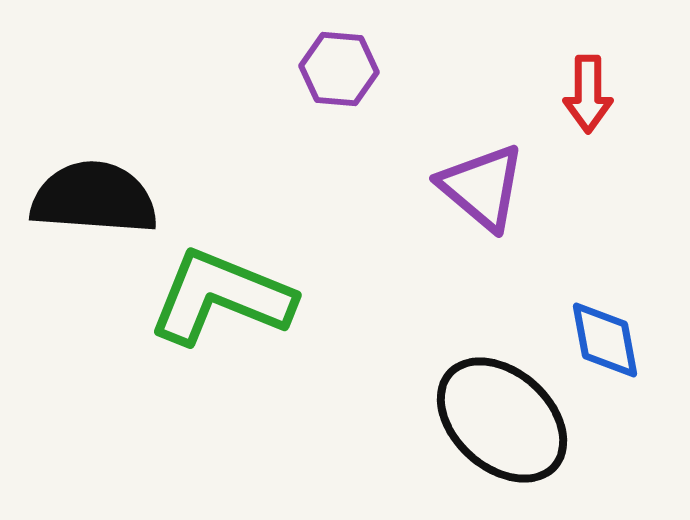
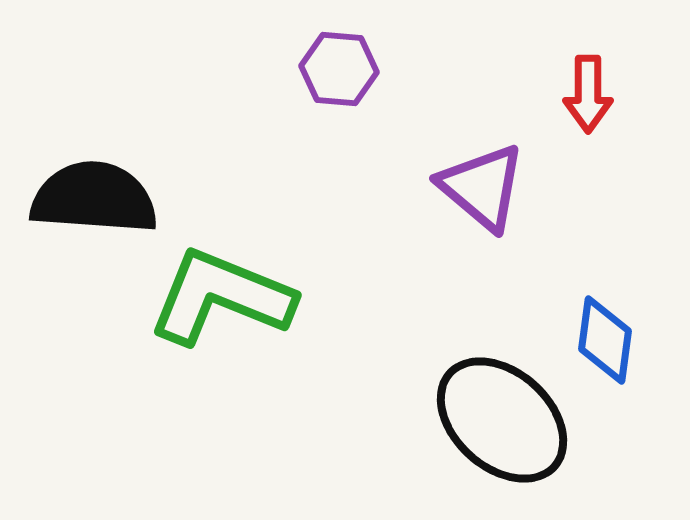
blue diamond: rotated 18 degrees clockwise
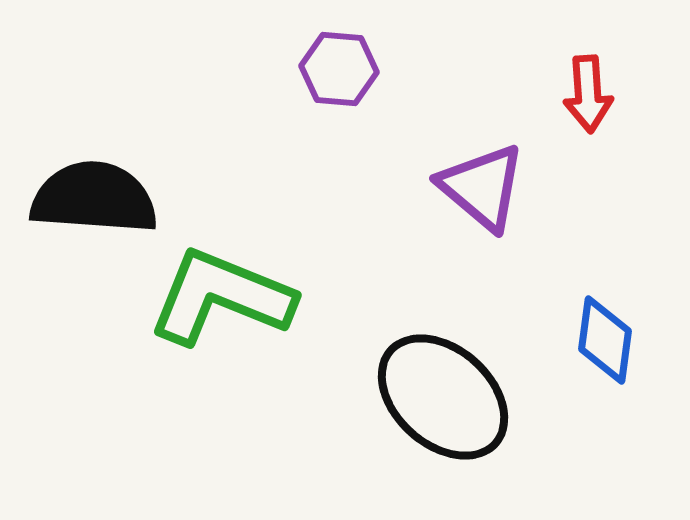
red arrow: rotated 4 degrees counterclockwise
black ellipse: moved 59 px left, 23 px up
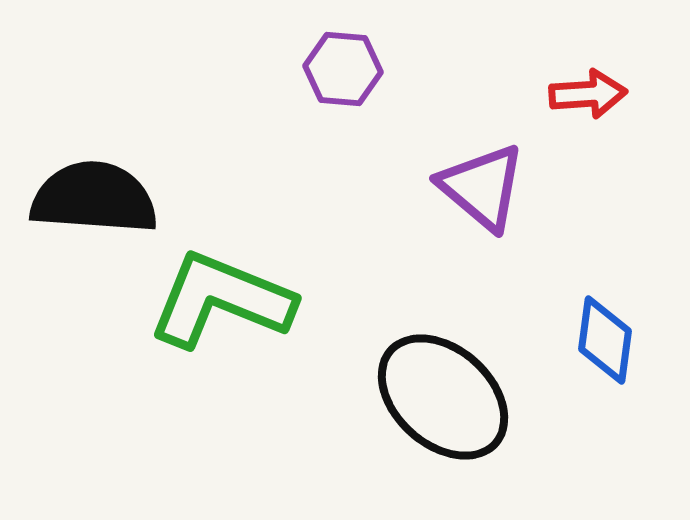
purple hexagon: moved 4 px right
red arrow: rotated 90 degrees counterclockwise
green L-shape: moved 3 px down
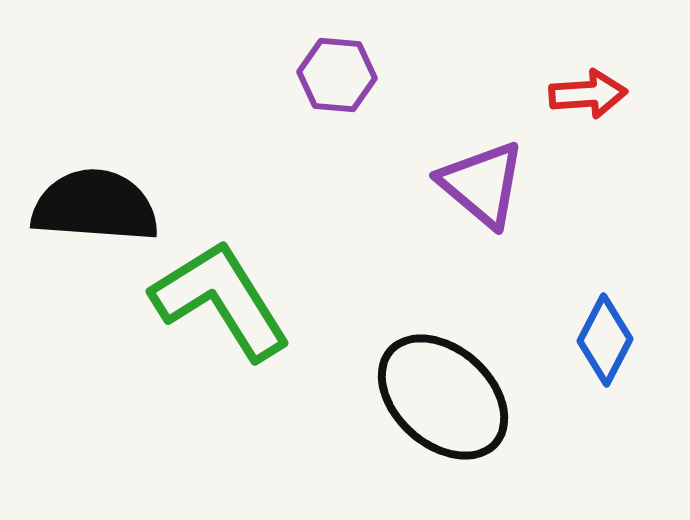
purple hexagon: moved 6 px left, 6 px down
purple triangle: moved 3 px up
black semicircle: moved 1 px right, 8 px down
green L-shape: rotated 36 degrees clockwise
blue diamond: rotated 20 degrees clockwise
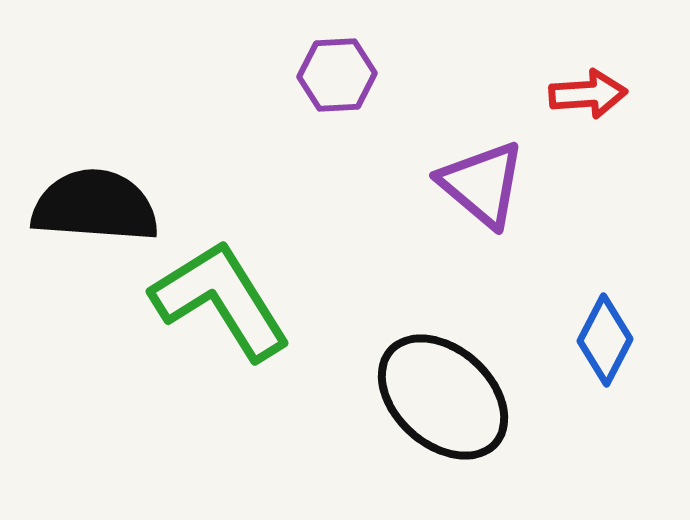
purple hexagon: rotated 8 degrees counterclockwise
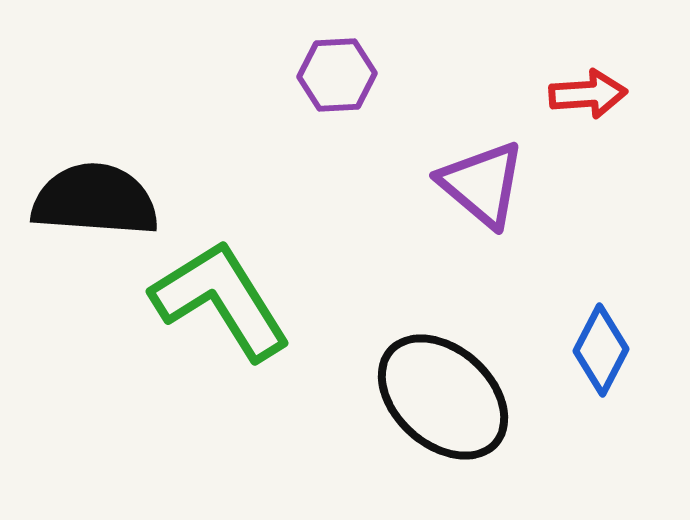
black semicircle: moved 6 px up
blue diamond: moved 4 px left, 10 px down
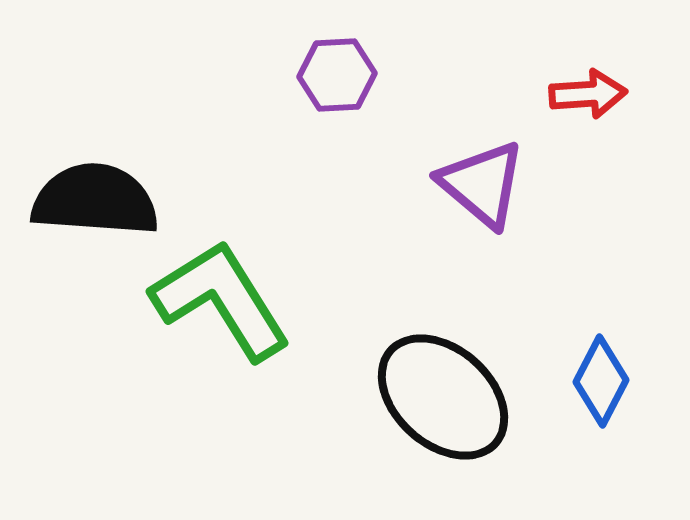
blue diamond: moved 31 px down
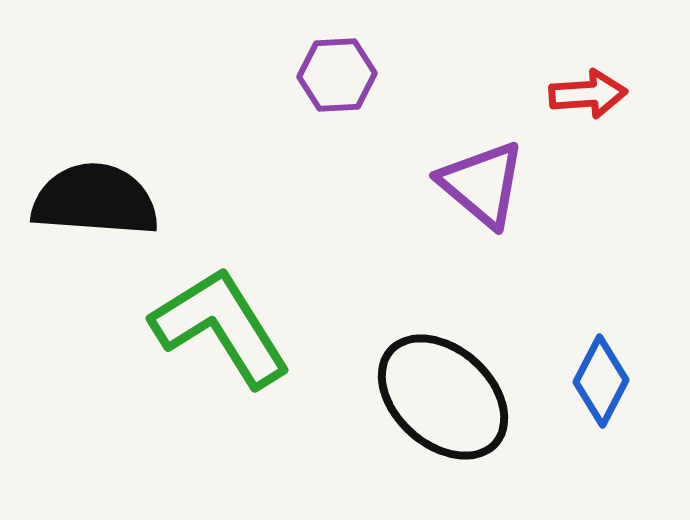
green L-shape: moved 27 px down
